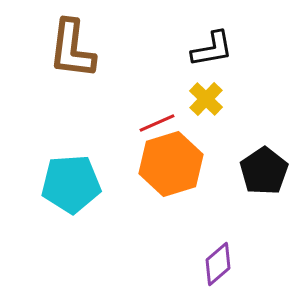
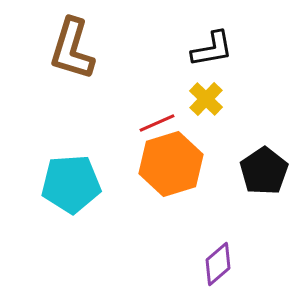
brown L-shape: rotated 10 degrees clockwise
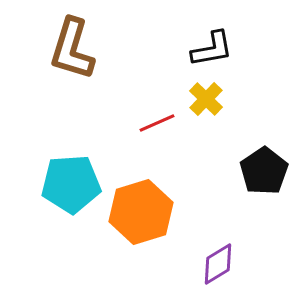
orange hexagon: moved 30 px left, 48 px down
purple diamond: rotated 9 degrees clockwise
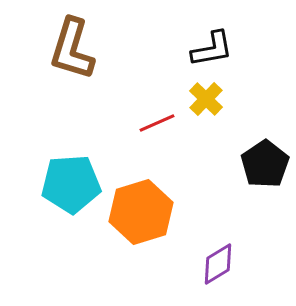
black pentagon: moved 1 px right, 7 px up
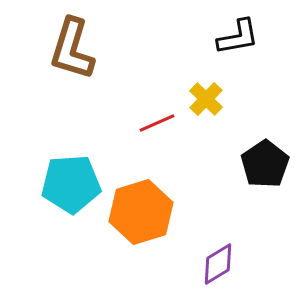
black L-shape: moved 26 px right, 12 px up
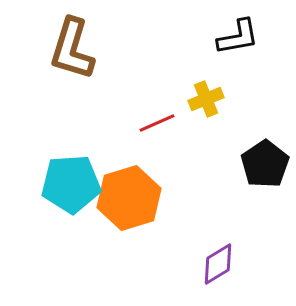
yellow cross: rotated 24 degrees clockwise
orange hexagon: moved 12 px left, 14 px up
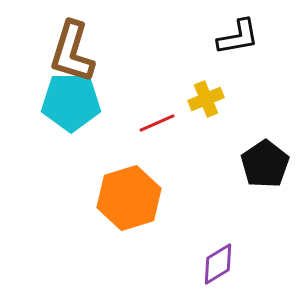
brown L-shape: moved 3 px down
cyan pentagon: moved 82 px up; rotated 4 degrees clockwise
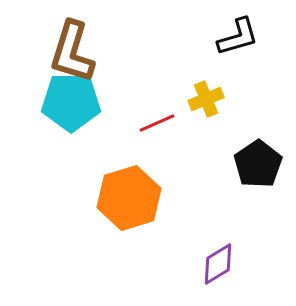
black L-shape: rotated 6 degrees counterclockwise
black pentagon: moved 7 px left
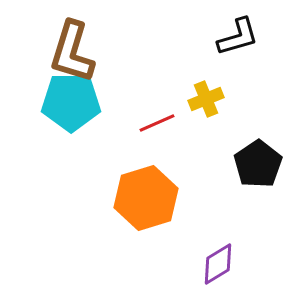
orange hexagon: moved 17 px right
